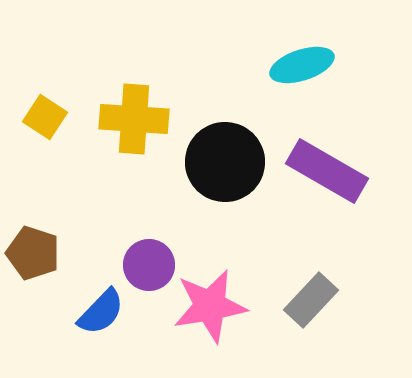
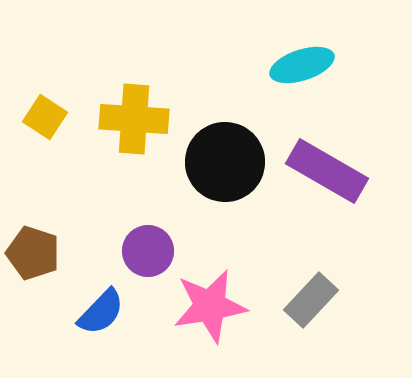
purple circle: moved 1 px left, 14 px up
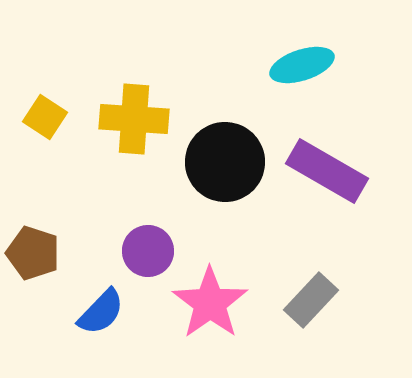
pink star: moved 3 px up; rotated 26 degrees counterclockwise
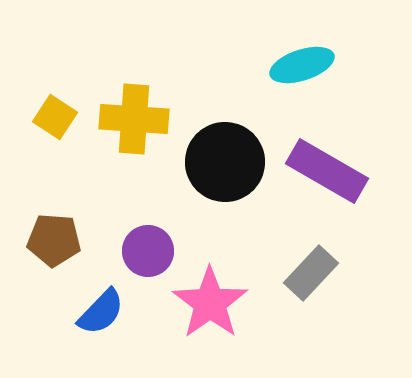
yellow square: moved 10 px right
brown pentagon: moved 21 px right, 13 px up; rotated 14 degrees counterclockwise
gray rectangle: moved 27 px up
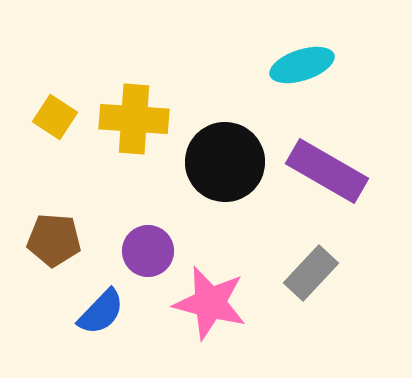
pink star: rotated 22 degrees counterclockwise
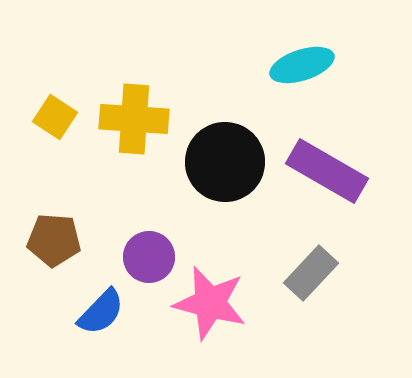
purple circle: moved 1 px right, 6 px down
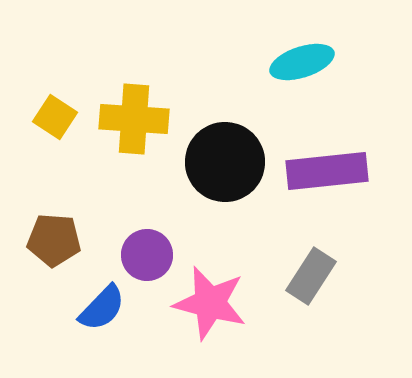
cyan ellipse: moved 3 px up
purple rectangle: rotated 36 degrees counterclockwise
purple circle: moved 2 px left, 2 px up
gray rectangle: moved 3 px down; rotated 10 degrees counterclockwise
blue semicircle: moved 1 px right, 4 px up
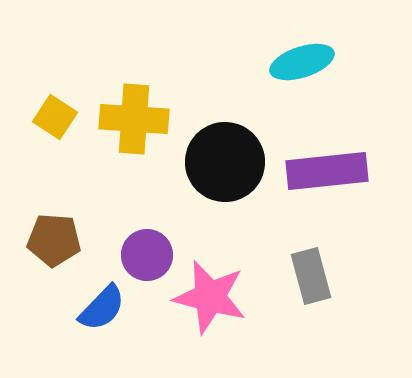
gray rectangle: rotated 48 degrees counterclockwise
pink star: moved 6 px up
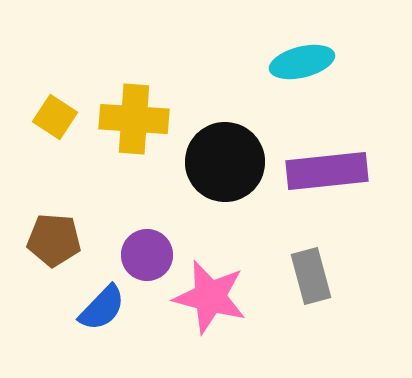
cyan ellipse: rotated 4 degrees clockwise
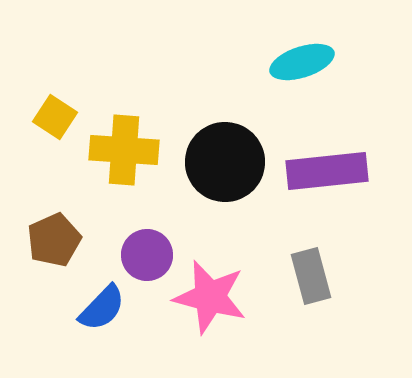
cyan ellipse: rotated 4 degrees counterclockwise
yellow cross: moved 10 px left, 31 px down
brown pentagon: rotated 28 degrees counterclockwise
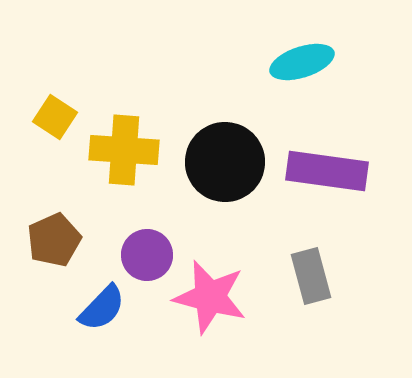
purple rectangle: rotated 14 degrees clockwise
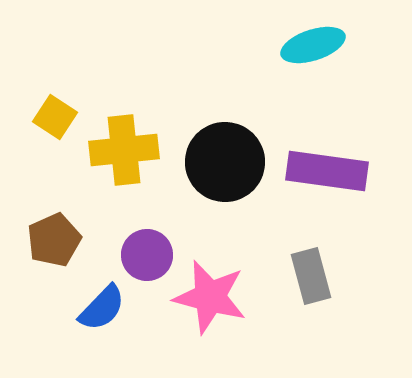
cyan ellipse: moved 11 px right, 17 px up
yellow cross: rotated 10 degrees counterclockwise
